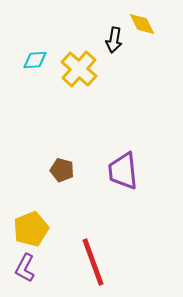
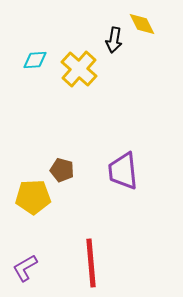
yellow pentagon: moved 2 px right, 32 px up; rotated 20 degrees clockwise
red line: moved 2 px left, 1 px down; rotated 15 degrees clockwise
purple L-shape: rotated 32 degrees clockwise
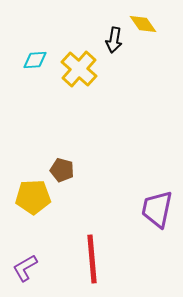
yellow diamond: moved 1 px right; rotated 8 degrees counterclockwise
purple trapezoid: moved 34 px right, 38 px down; rotated 18 degrees clockwise
red line: moved 1 px right, 4 px up
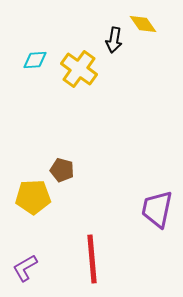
yellow cross: rotated 6 degrees counterclockwise
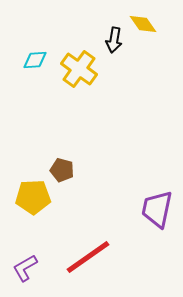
red line: moved 4 px left, 2 px up; rotated 60 degrees clockwise
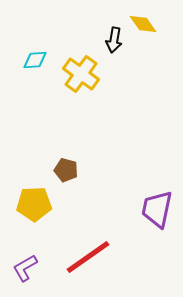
yellow cross: moved 2 px right, 5 px down
brown pentagon: moved 4 px right
yellow pentagon: moved 1 px right, 7 px down
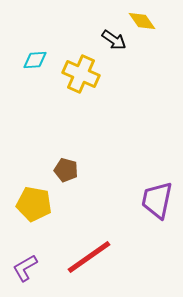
yellow diamond: moved 1 px left, 3 px up
black arrow: rotated 65 degrees counterclockwise
yellow cross: rotated 12 degrees counterclockwise
yellow pentagon: rotated 12 degrees clockwise
purple trapezoid: moved 9 px up
red line: moved 1 px right
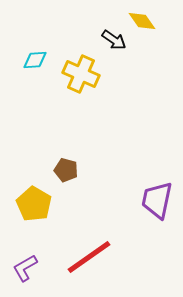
yellow pentagon: rotated 20 degrees clockwise
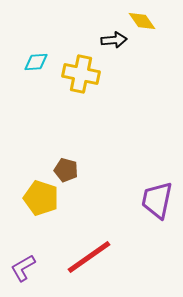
black arrow: rotated 40 degrees counterclockwise
cyan diamond: moved 1 px right, 2 px down
yellow cross: rotated 12 degrees counterclockwise
yellow pentagon: moved 7 px right, 6 px up; rotated 12 degrees counterclockwise
purple L-shape: moved 2 px left
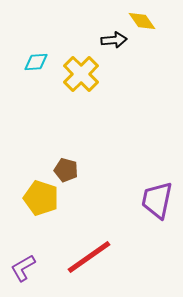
yellow cross: rotated 33 degrees clockwise
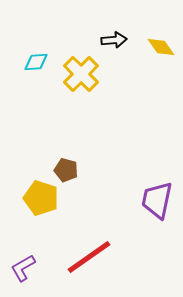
yellow diamond: moved 19 px right, 26 px down
